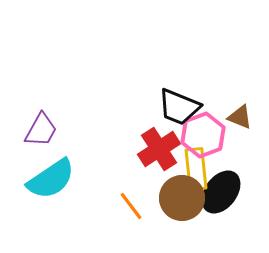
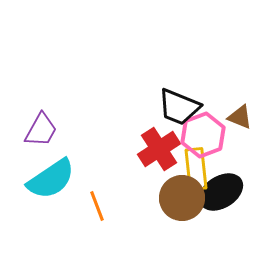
black ellipse: rotated 21 degrees clockwise
orange line: moved 34 px left; rotated 16 degrees clockwise
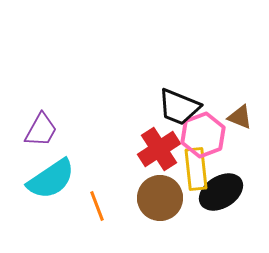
brown circle: moved 22 px left
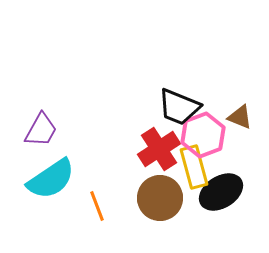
yellow rectangle: moved 2 px left, 2 px up; rotated 9 degrees counterclockwise
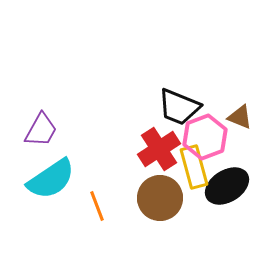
pink hexagon: moved 2 px right, 2 px down
black ellipse: moved 6 px right, 6 px up
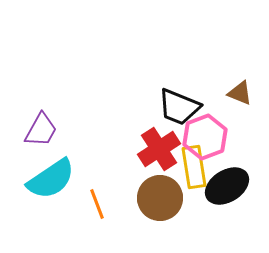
brown triangle: moved 24 px up
yellow rectangle: rotated 6 degrees clockwise
orange line: moved 2 px up
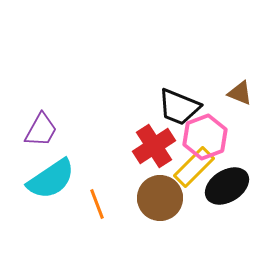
red cross: moved 5 px left, 3 px up
yellow rectangle: rotated 54 degrees clockwise
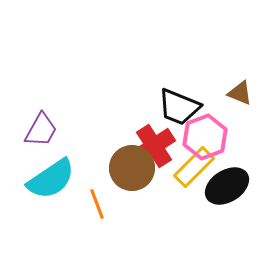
brown circle: moved 28 px left, 30 px up
